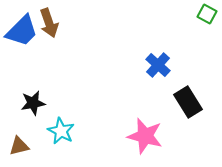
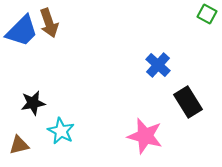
brown triangle: moved 1 px up
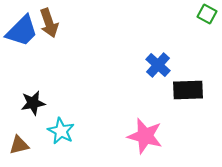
black rectangle: moved 12 px up; rotated 60 degrees counterclockwise
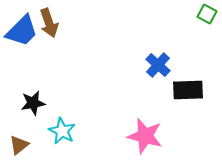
cyan star: moved 1 px right
brown triangle: rotated 25 degrees counterclockwise
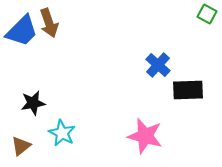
cyan star: moved 2 px down
brown triangle: moved 2 px right, 1 px down
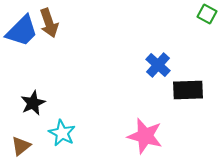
black star: rotated 15 degrees counterclockwise
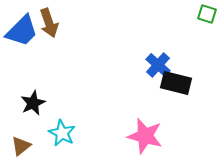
green square: rotated 12 degrees counterclockwise
black rectangle: moved 12 px left, 7 px up; rotated 16 degrees clockwise
